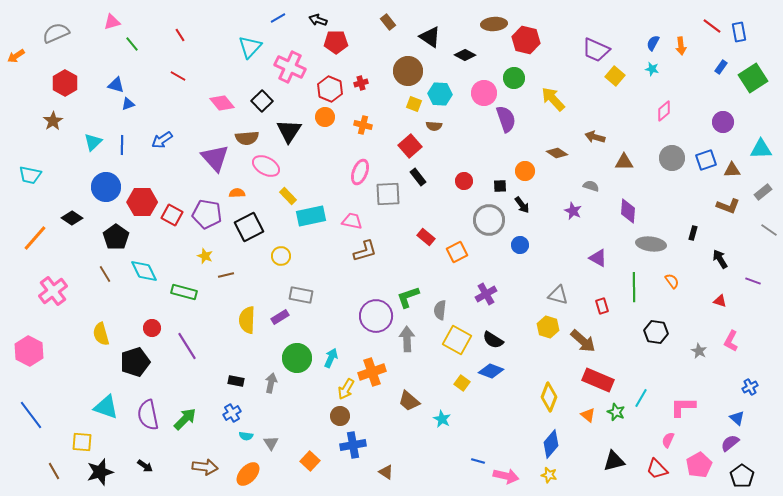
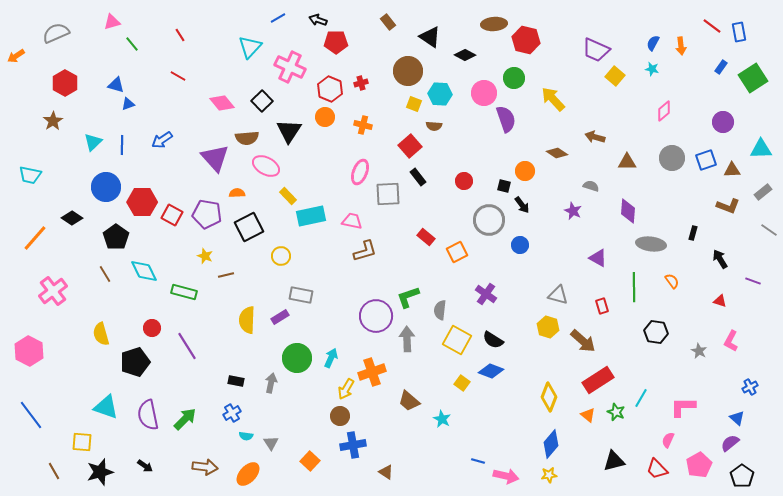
brown triangle at (624, 162): moved 3 px right
black square at (500, 186): moved 4 px right; rotated 16 degrees clockwise
purple cross at (486, 294): rotated 25 degrees counterclockwise
red rectangle at (598, 380): rotated 56 degrees counterclockwise
yellow star at (549, 475): rotated 21 degrees counterclockwise
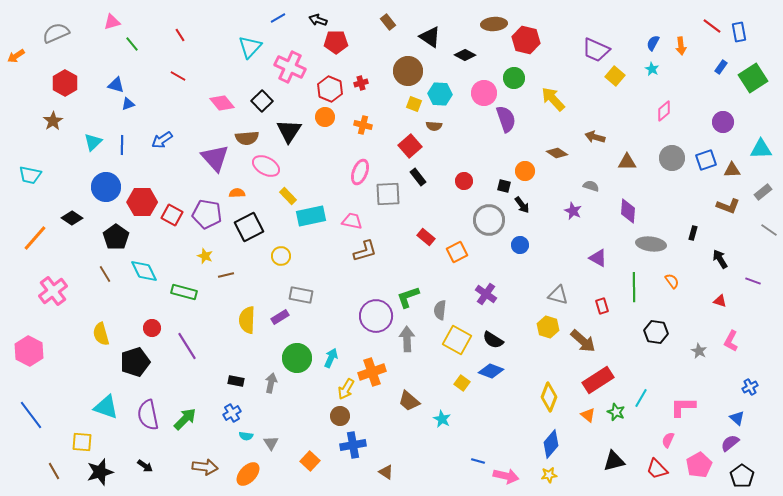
cyan star at (652, 69): rotated 16 degrees clockwise
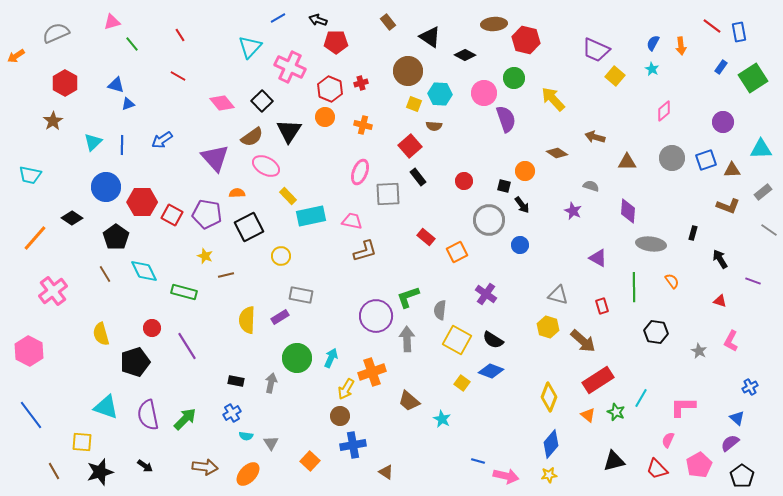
brown semicircle at (247, 138): moved 5 px right, 1 px up; rotated 30 degrees counterclockwise
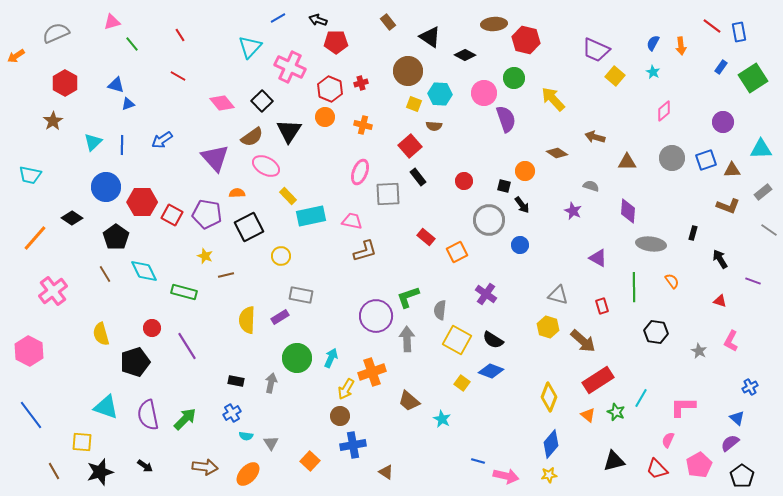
cyan star at (652, 69): moved 1 px right, 3 px down
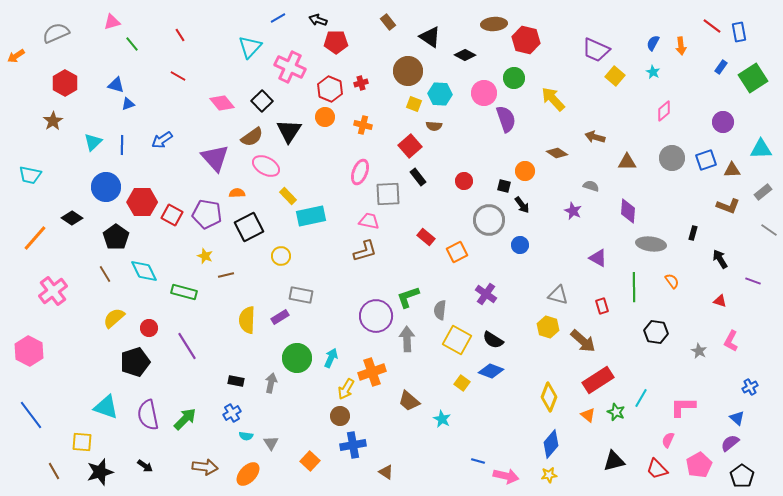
pink trapezoid at (352, 221): moved 17 px right
red circle at (152, 328): moved 3 px left
yellow semicircle at (101, 334): moved 13 px right, 16 px up; rotated 65 degrees clockwise
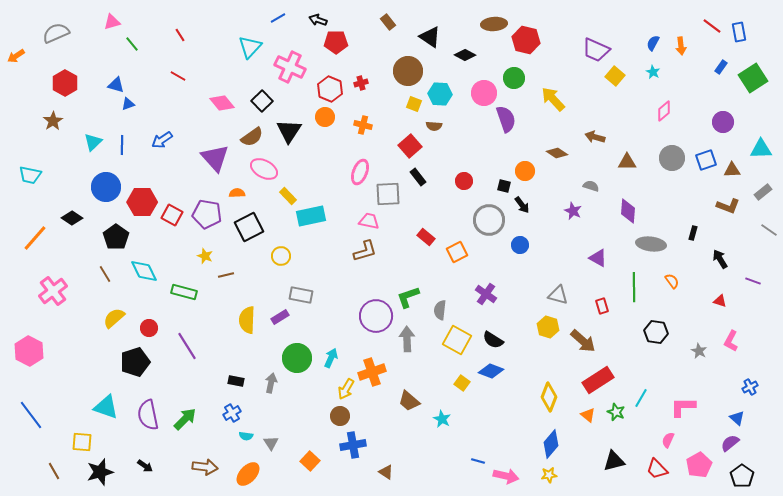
pink ellipse at (266, 166): moved 2 px left, 3 px down
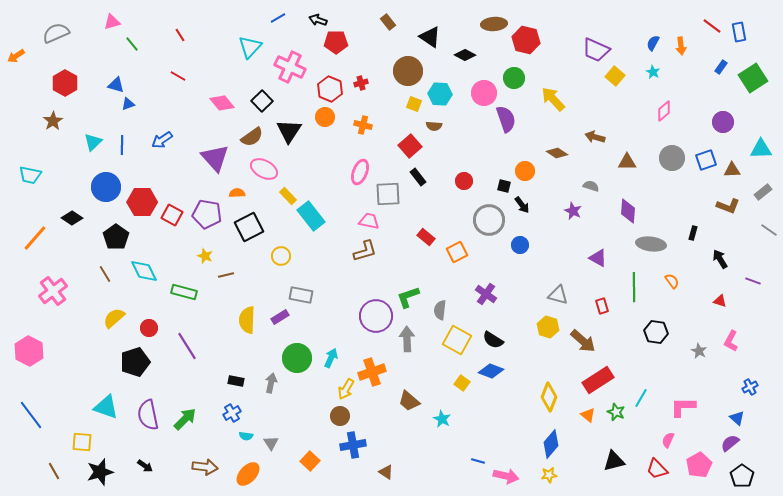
cyan rectangle at (311, 216): rotated 64 degrees clockwise
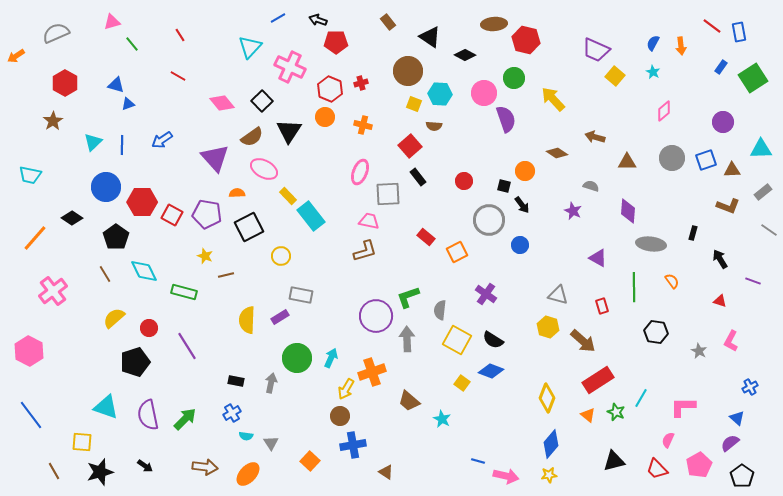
yellow diamond at (549, 397): moved 2 px left, 1 px down
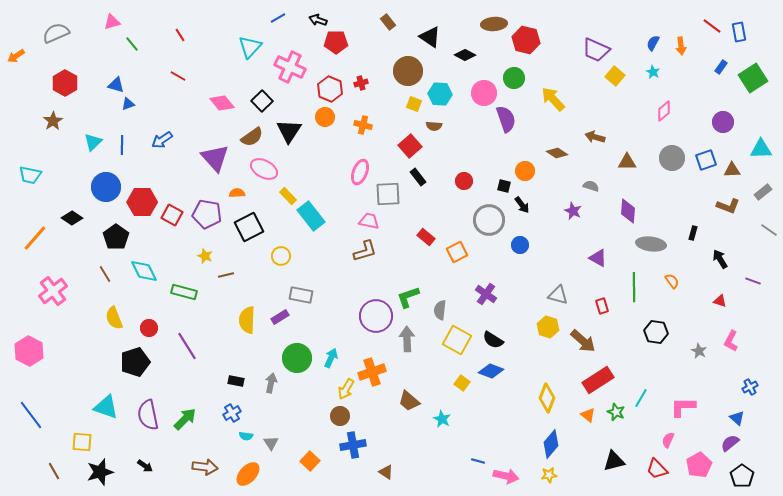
yellow semicircle at (114, 318): rotated 70 degrees counterclockwise
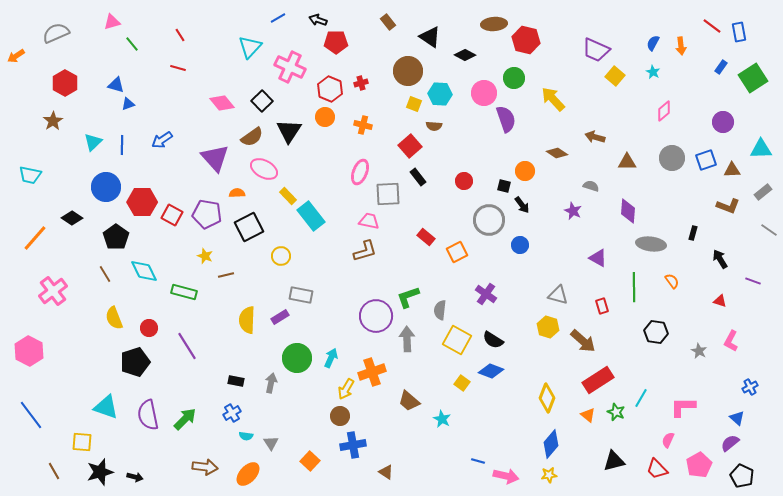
red line at (178, 76): moved 8 px up; rotated 14 degrees counterclockwise
black arrow at (145, 466): moved 10 px left, 11 px down; rotated 21 degrees counterclockwise
black pentagon at (742, 476): rotated 10 degrees counterclockwise
